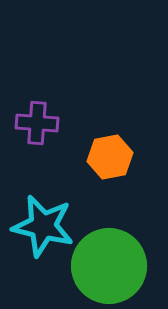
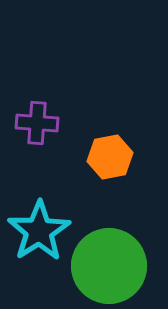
cyan star: moved 4 px left, 5 px down; rotated 26 degrees clockwise
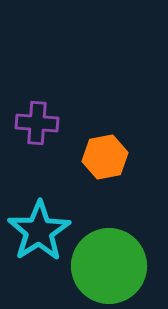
orange hexagon: moved 5 px left
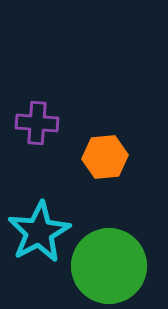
orange hexagon: rotated 6 degrees clockwise
cyan star: moved 1 px down; rotated 4 degrees clockwise
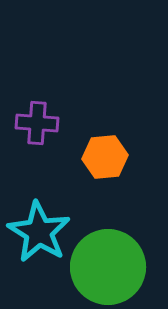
cyan star: rotated 12 degrees counterclockwise
green circle: moved 1 px left, 1 px down
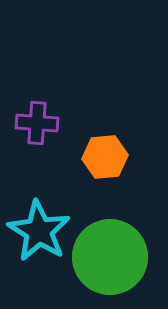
cyan star: moved 1 px up
green circle: moved 2 px right, 10 px up
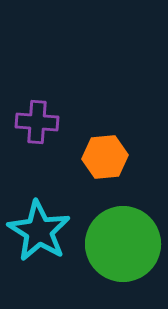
purple cross: moved 1 px up
green circle: moved 13 px right, 13 px up
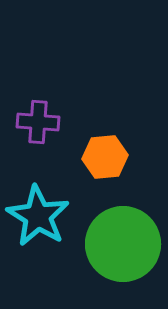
purple cross: moved 1 px right
cyan star: moved 1 px left, 15 px up
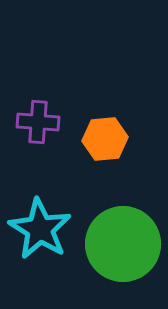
orange hexagon: moved 18 px up
cyan star: moved 2 px right, 13 px down
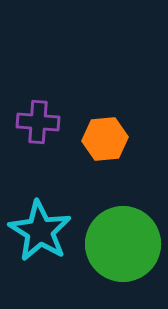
cyan star: moved 2 px down
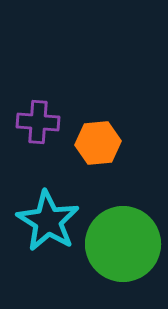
orange hexagon: moved 7 px left, 4 px down
cyan star: moved 8 px right, 10 px up
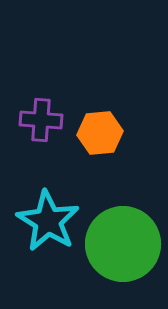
purple cross: moved 3 px right, 2 px up
orange hexagon: moved 2 px right, 10 px up
